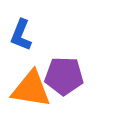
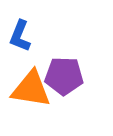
blue L-shape: moved 1 px left, 1 px down
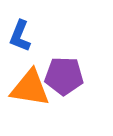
orange triangle: moved 1 px left, 1 px up
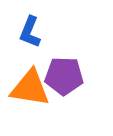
blue L-shape: moved 10 px right, 4 px up
